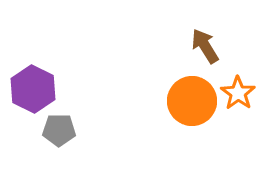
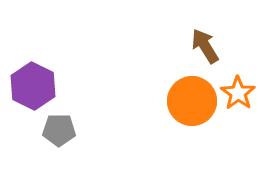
purple hexagon: moved 3 px up
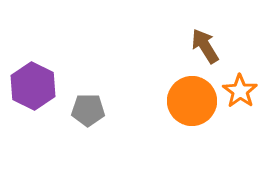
orange star: moved 2 px right, 2 px up
gray pentagon: moved 29 px right, 20 px up
